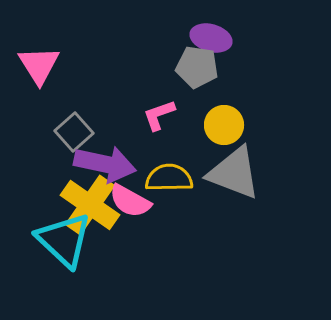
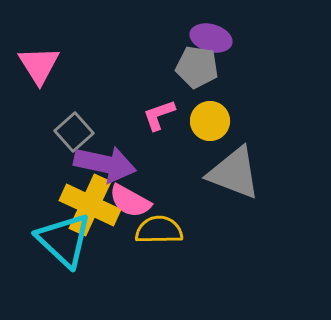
yellow circle: moved 14 px left, 4 px up
yellow semicircle: moved 10 px left, 52 px down
yellow cross: rotated 10 degrees counterclockwise
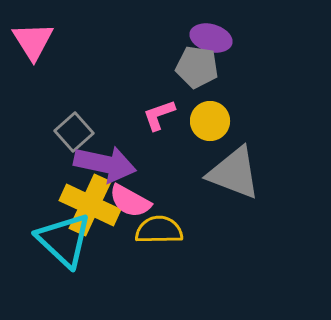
pink triangle: moved 6 px left, 24 px up
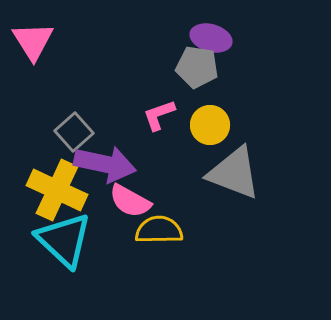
yellow circle: moved 4 px down
yellow cross: moved 33 px left, 15 px up
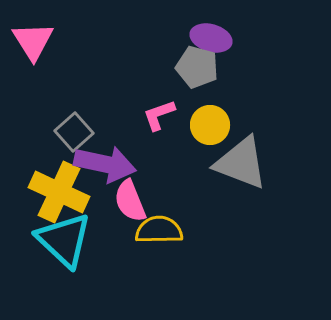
gray pentagon: rotated 6 degrees clockwise
gray triangle: moved 7 px right, 10 px up
yellow cross: moved 2 px right, 2 px down
pink semicircle: rotated 39 degrees clockwise
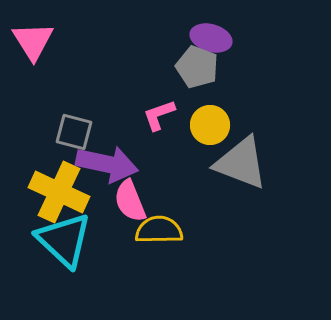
gray pentagon: rotated 6 degrees clockwise
gray square: rotated 33 degrees counterclockwise
purple arrow: moved 2 px right
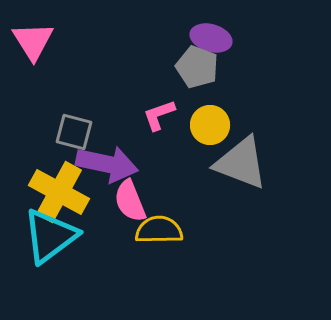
yellow cross: rotated 4 degrees clockwise
cyan triangle: moved 14 px left, 4 px up; rotated 40 degrees clockwise
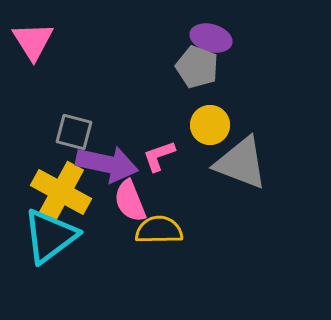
pink L-shape: moved 41 px down
yellow cross: moved 2 px right
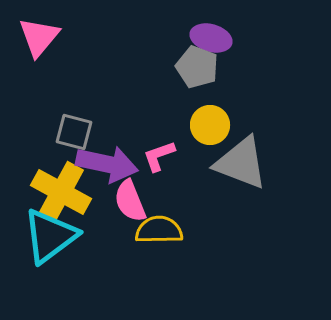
pink triangle: moved 6 px right, 4 px up; rotated 12 degrees clockwise
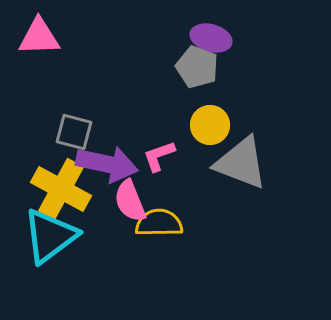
pink triangle: rotated 48 degrees clockwise
yellow cross: moved 3 px up
yellow semicircle: moved 7 px up
